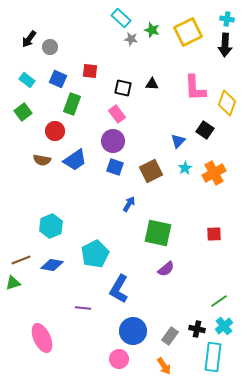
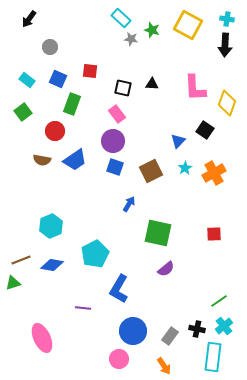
yellow square at (188, 32): moved 7 px up; rotated 36 degrees counterclockwise
black arrow at (29, 39): moved 20 px up
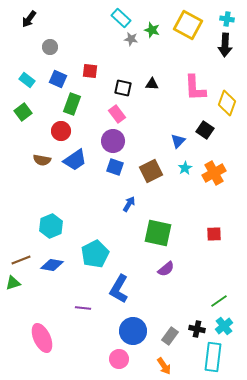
red circle at (55, 131): moved 6 px right
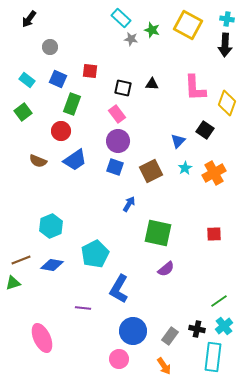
purple circle at (113, 141): moved 5 px right
brown semicircle at (42, 160): moved 4 px left, 1 px down; rotated 12 degrees clockwise
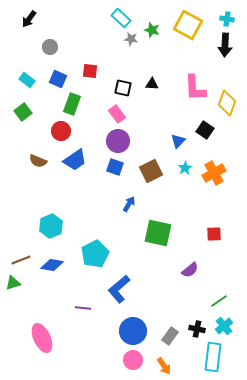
purple semicircle at (166, 269): moved 24 px right, 1 px down
blue L-shape at (119, 289): rotated 20 degrees clockwise
pink circle at (119, 359): moved 14 px right, 1 px down
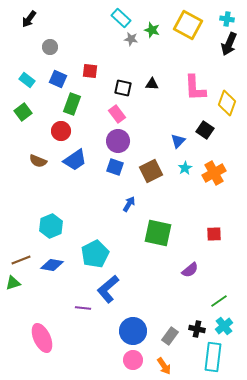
black arrow at (225, 45): moved 4 px right, 1 px up; rotated 20 degrees clockwise
blue L-shape at (119, 289): moved 11 px left
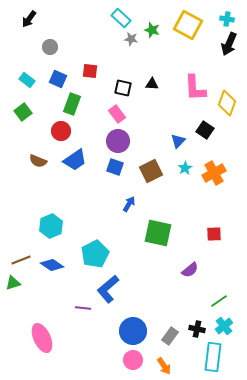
blue diamond at (52, 265): rotated 25 degrees clockwise
